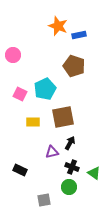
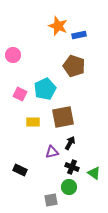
gray square: moved 7 px right
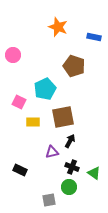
orange star: moved 1 px down
blue rectangle: moved 15 px right, 2 px down; rotated 24 degrees clockwise
pink square: moved 1 px left, 8 px down
black arrow: moved 2 px up
gray square: moved 2 px left
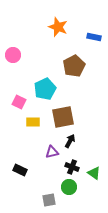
brown pentagon: rotated 25 degrees clockwise
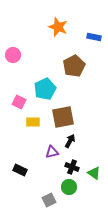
gray square: rotated 16 degrees counterclockwise
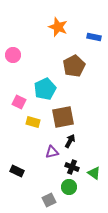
yellow rectangle: rotated 16 degrees clockwise
black rectangle: moved 3 px left, 1 px down
